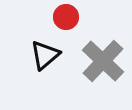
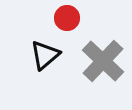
red circle: moved 1 px right, 1 px down
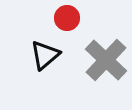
gray cross: moved 3 px right, 1 px up
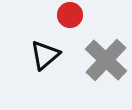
red circle: moved 3 px right, 3 px up
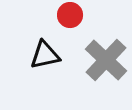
black triangle: rotated 28 degrees clockwise
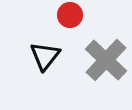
black triangle: moved 1 px down; rotated 40 degrees counterclockwise
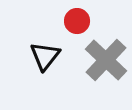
red circle: moved 7 px right, 6 px down
